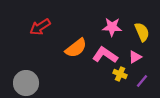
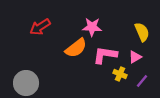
pink star: moved 20 px left
pink L-shape: rotated 25 degrees counterclockwise
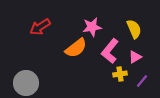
pink star: rotated 12 degrees counterclockwise
yellow semicircle: moved 8 px left, 3 px up
pink L-shape: moved 5 px right, 4 px up; rotated 60 degrees counterclockwise
yellow cross: rotated 32 degrees counterclockwise
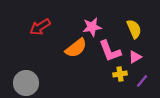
pink L-shape: rotated 60 degrees counterclockwise
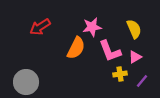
orange semicircle: rotated 25 degrees counterclockwise
gray circle: moved 1 px up
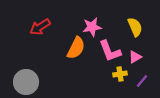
yellow semicircle: moved 1 px right, 2 px up
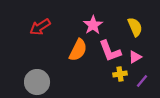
pink star: moved 1 px right, 2 px up; rotated 24 degrees counterclockwise
orange semicircle: moved 2 px right, 2 px down
gray circle: moved 11 px right
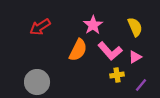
pink L-shape: rotated 20 degrees counterclockwise
yellow cross: moved 3 px left, 1 px down
purple line: moved 1 px left, 4 px down
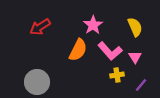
pink triangle: rotated 32 degrees counterclockwise
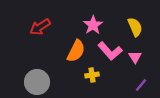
orange semicircle: moved 2 px left, 1 px down
yellow cross: moved 25 px left
